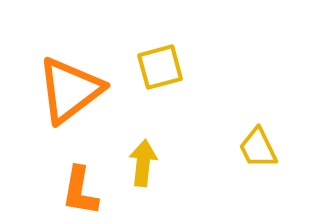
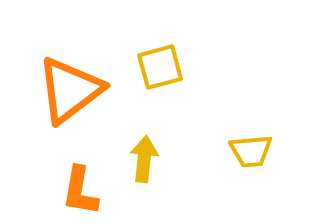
yellow trapezoid: moved 7 px left, 3 px down; rotated 69 degrees counterclockwise
yellow arrow: moved 1 px right, 4 px up
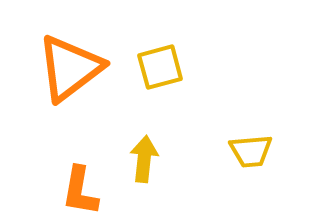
orange triangle: moved 22 px up
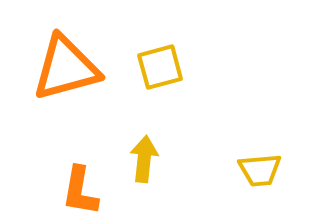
orange triangle: moved 4 px left; rotated 22 degrees clockwise
yellow trapezoid: moved 9 px right, 19 px down
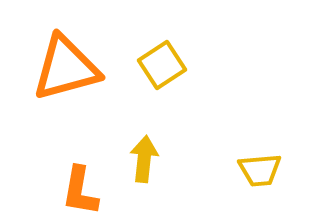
yellow square: moved 2 px right, 2 px up; rotated 18 degrees counterclockwise
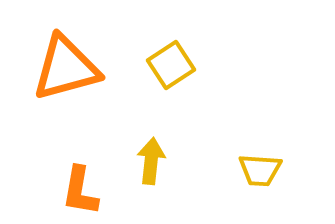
yellow square: moved 9 px right
yellow arrow: moved 7 px right, 2 px down
yellow trapezoid: rotated 9 degrees clockwise
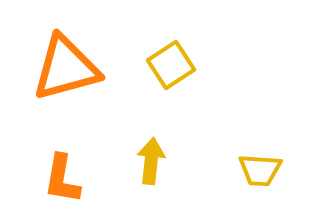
orange L-shape: moved 18 px left, 12 px up
